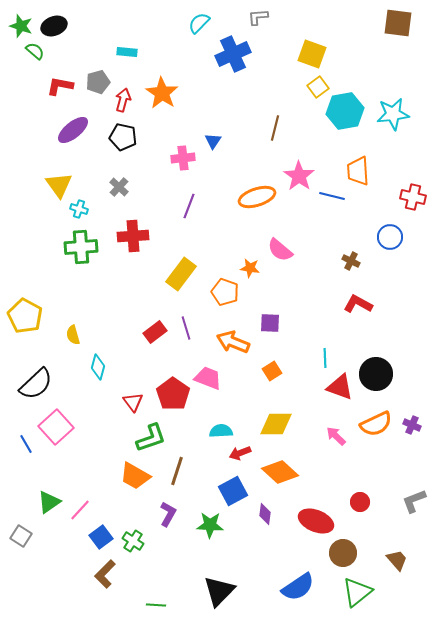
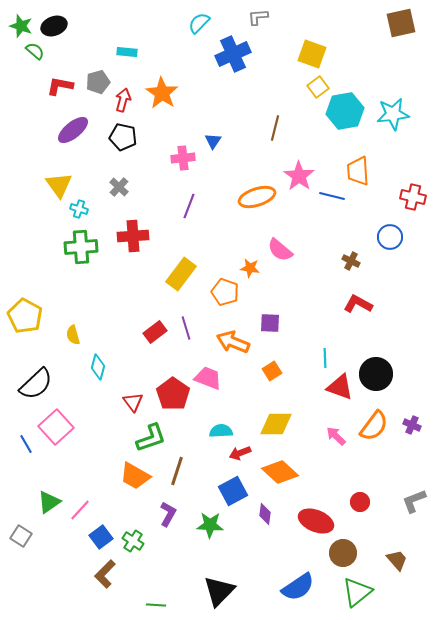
brown square at (398, 23): moved 3 px right; rotated 20 degrees counterclockwise
orange semicircle at (376, 424): moved 2 px left, 2 px down; rotated 28 degrees counterclockwise
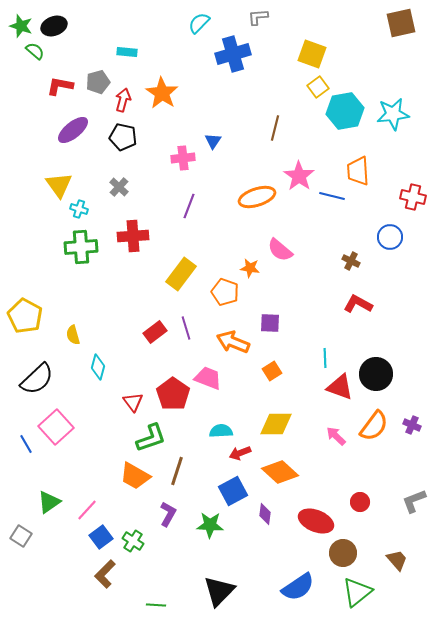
blue cross at (233, 54): rotated 8 degrees clockwise
black semicircle at (36, 384): moved 1 px right, 5 px up
pink line at (80, 510): moved 7 px right
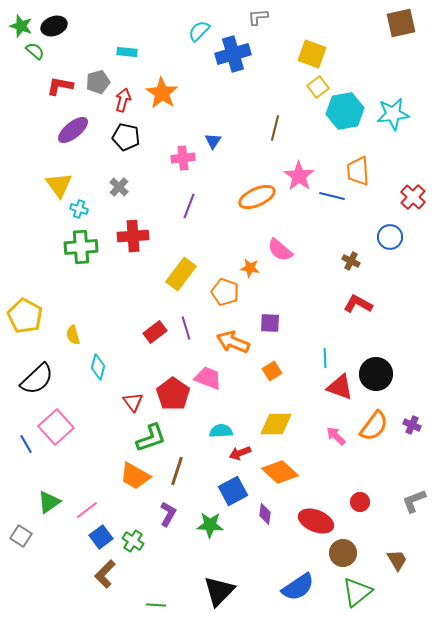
cyan semicircle at (199, 23): moved 8 px down
black pentagon at (123, 137): moved 3 px right
orange ellipse at (257, 197): rotated 6 degrees counterclockwise
red cross at (413, 197): rotated 30 degrees clockwise
pink line at (87, 510): rotated 10 degrees clockwise
brown trapezoid at (397, 560): rotated 10 degrees clockwise
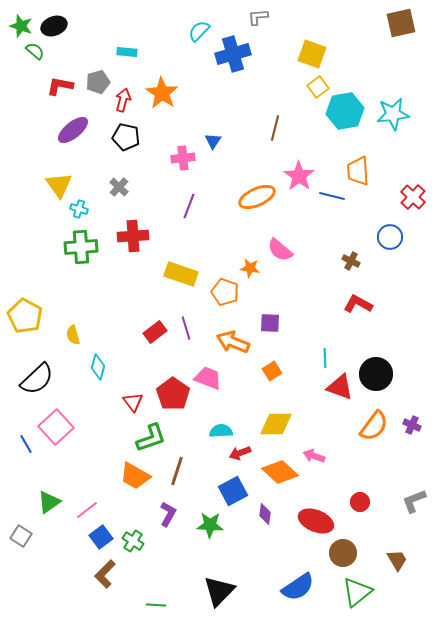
yellow rectangle at (181, 274): rotated 72 degrees clockwise
pink arrow at (336, 436): moved 22 px left, 20 px down; rotated 25 degrees counterclockwise
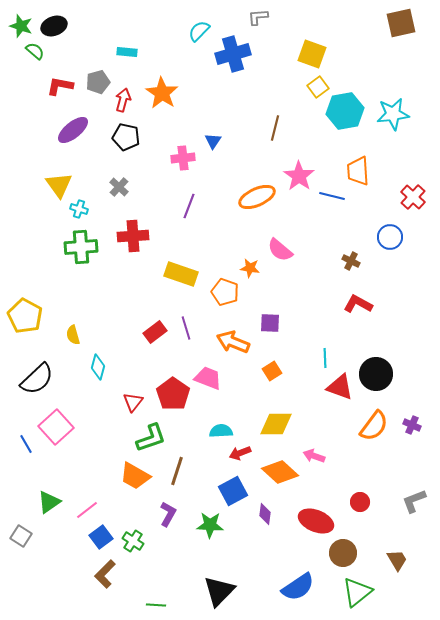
red triangle at (133, 402): rotated 15 degrees clockwise
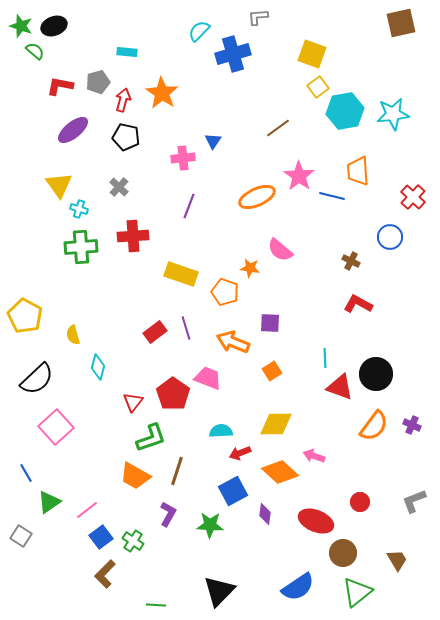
brown line at (275, 128): moved 3 px right; rotated 40 degrees clockwise
blue line at (26, 444): moved 29 px down
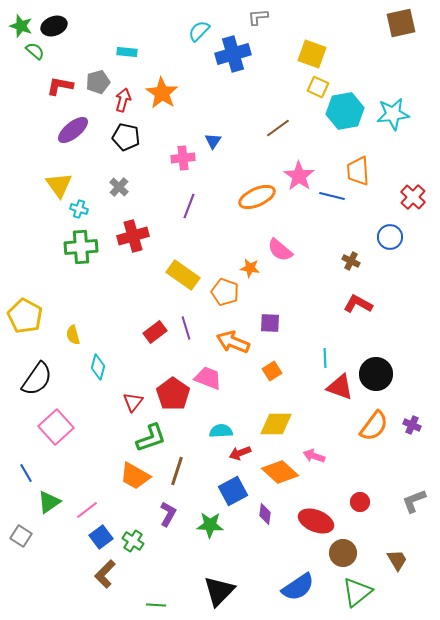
yellow square at (318, 87): rotated 30 degrees counterclockwise
red cross at (133, 236): rotated 12 degrees counterclockwise
yellow rectangle at (181, 274): moved 2 px right, 1 px down; rotated 16 degrees clockwise
black semicircle at (37, 379): rotated 12 degrees counterclockwise
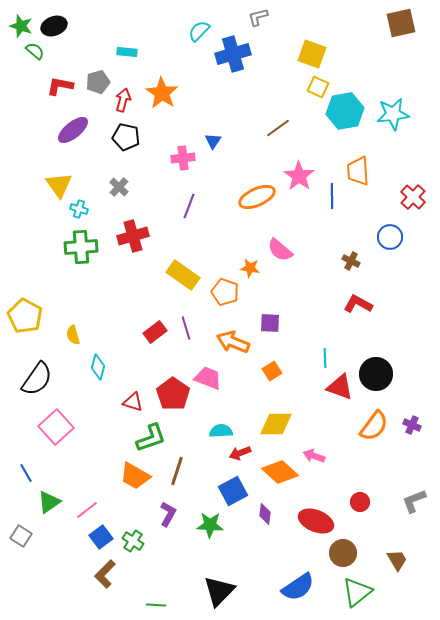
gray L-shape at (258, 17): rotated 10 degrees counterclockwise
blue line at (332, 196): rotated 75 degrees clockwise
red triangle at (133, 402): rotated 50 degrees counterclockwise
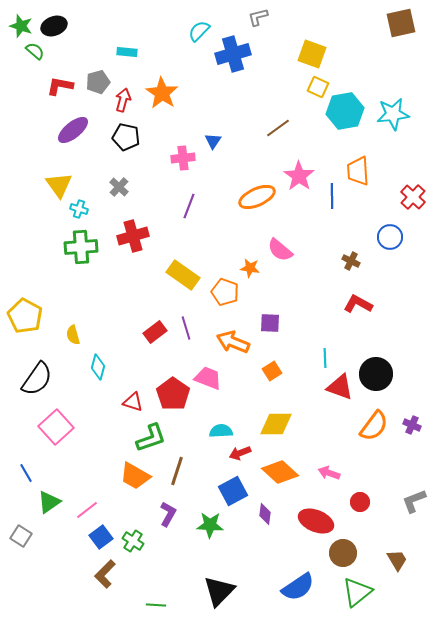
pink arrow at (314, 456): moved 15 px right, 17 px down
